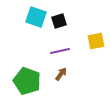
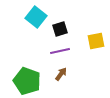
cyan square: rotated 20 degrees clockwise
black square: moved 1 px right, 8 px down
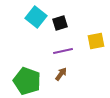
black square: moved 6 px up
purple line: moved 3 px right
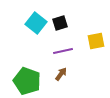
cyan square: moved 6 px down
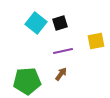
green pentagon: rotated 24 degrees counterclockwise
